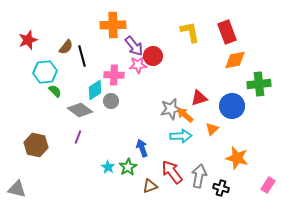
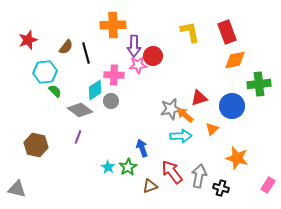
purple arrow: rotated 40 degrees clockwise
black line: moved 4 px right, 3 px up
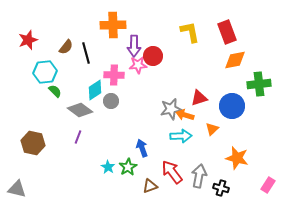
orange arrow: rotated 24 degrees counterclockwise
brown hexagon: moved 3 px left, 2 px up
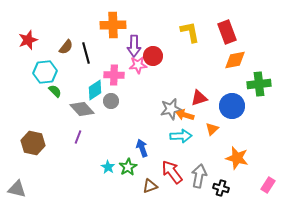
gray diamond: moved 2 px right, 1 px up; rotated 10 degrees clockwise
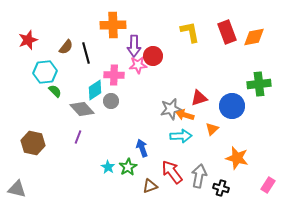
orange diamond: moved 19 px right, 23 px up
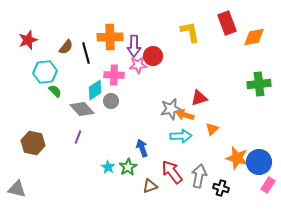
orange cross: moved 3 px left, 12 px down
red rectangle: moved 9 px up
blue circle: moved 27 px right, 56 px down
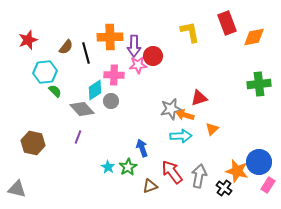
orange star: moved 13 px down
black cross: moved 3 px right; rotated 21 degrees clockwise
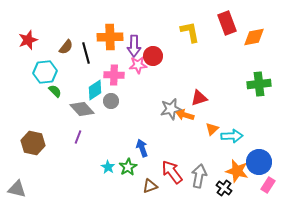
cyan arrow: moved 51 px right
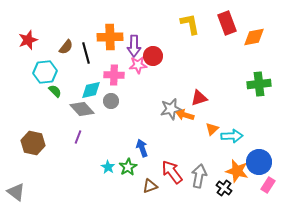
yellow L-shape: moved 8 px up
cyan diamond: moved 4 px left; rotated 20 degrees clockwise
gray triangle: moved 1 px left, 3 px down; rotated 24 degrees clockwise
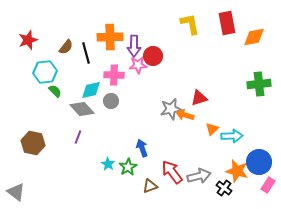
red rectangle: rotated 10 degrees clockwise
cyan star: moved 3 px up
gray arrow: rotated 65 degrees clockwise
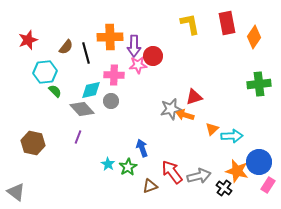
orange diamond: rotated 45 degrees counterclockwise
red triangle: moved 5 px left, 1 px up
